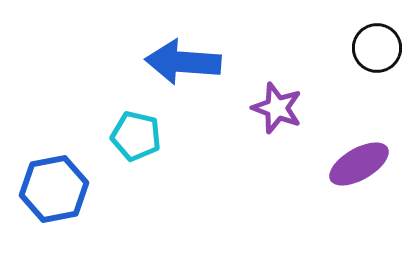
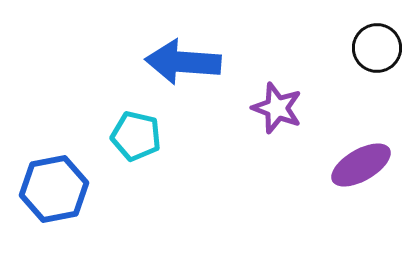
purple ellipse: moved 2 px right, 1 px down
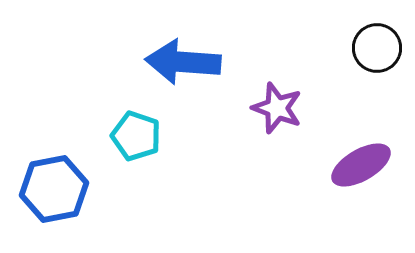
cyan pentagon: rotated 6 degrees clockwise
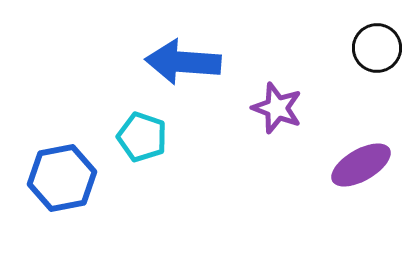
cyan pentagon: moved 6 px right, 1 px down
blue hexagon: moved 8 px right, 11 px up
